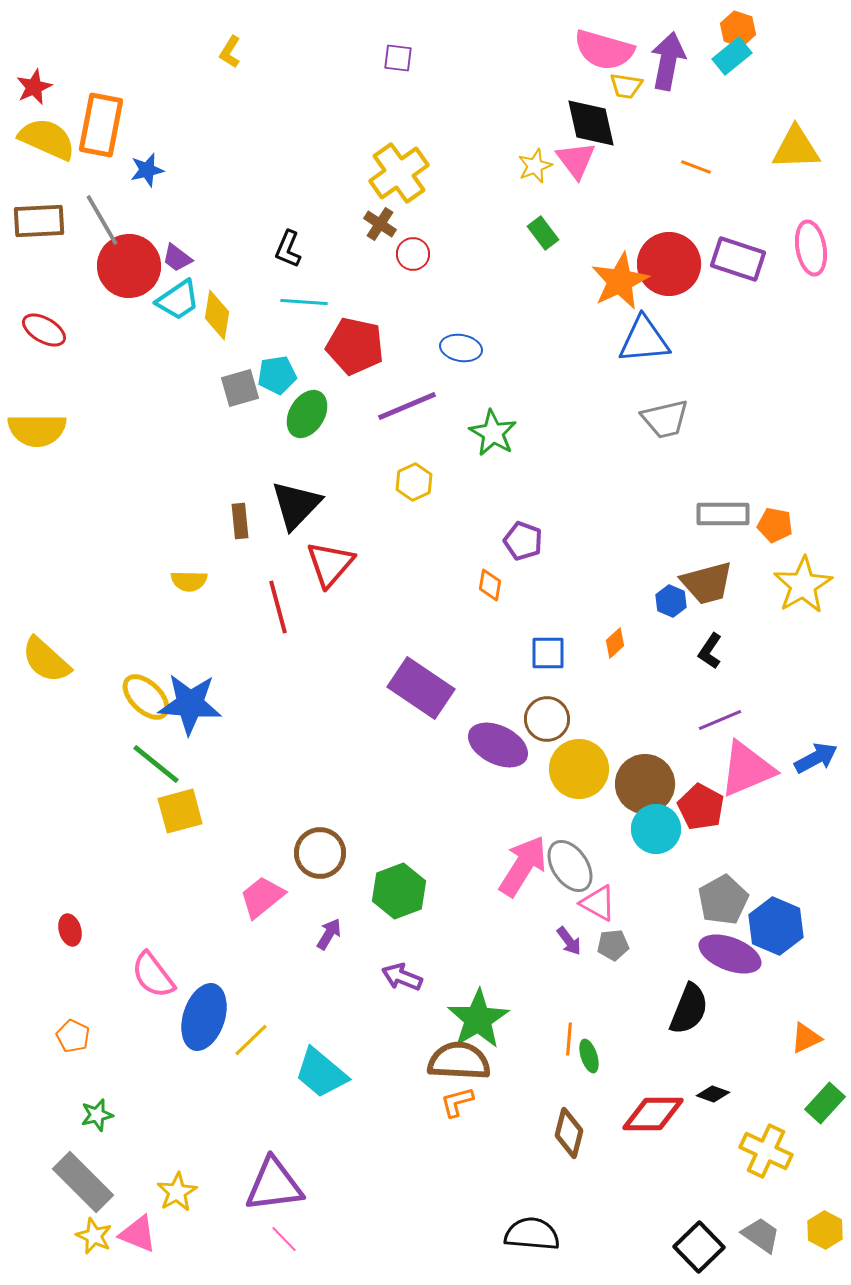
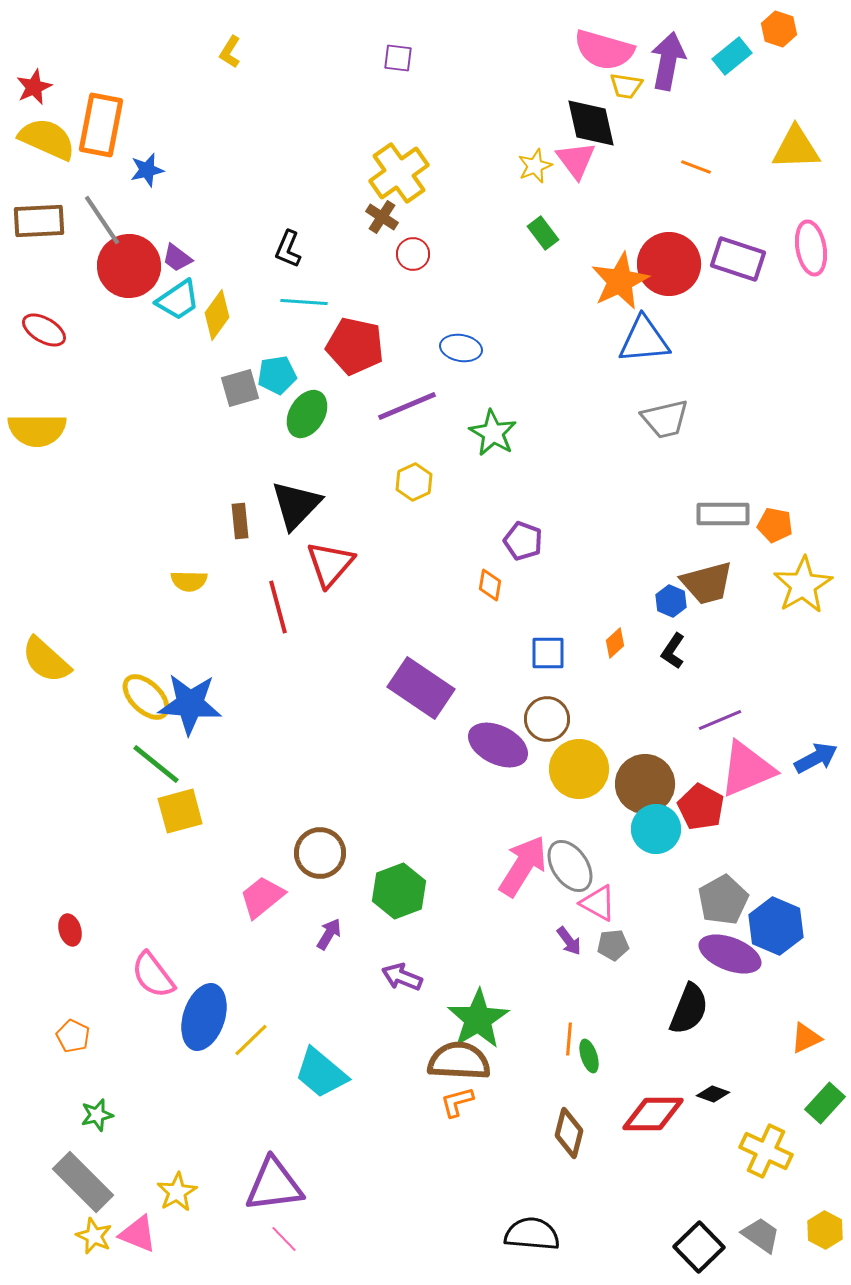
orange hexagon at (738, 29): moved 41 px right
gray line at (102, 220): rotated 4 degrees counterclockwise
brown cross at (380, 224): moved 2 px right, 7 px up
yellow diamond at (217, 315): rotated 27 degrees clockwise
black L-shape at (710, 651): moved 37 px left
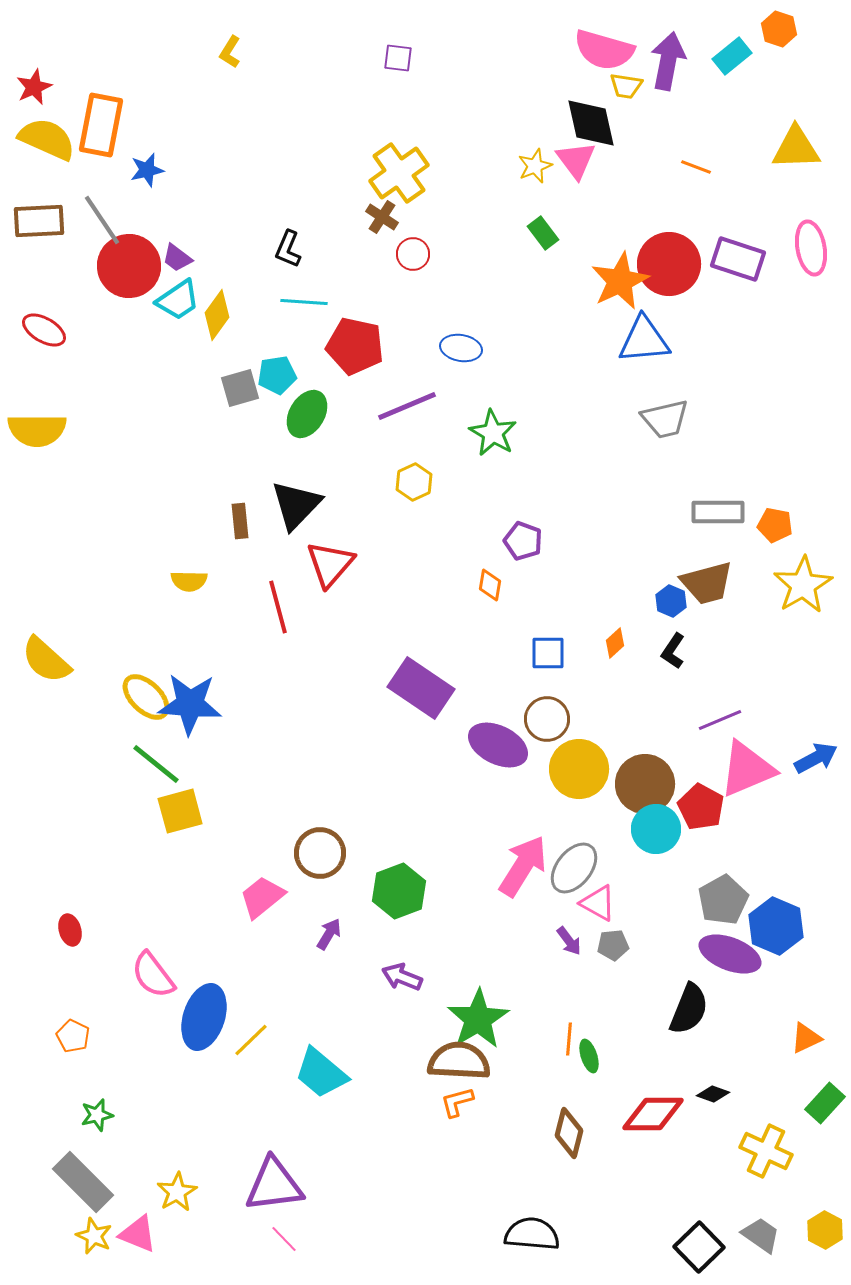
gray rectangle at (723, 514): moved 5 px left, 2 px up
gray ellipse at (570, 866): moved 4 px right, 2 px down; rotated 72 degrees clockwise
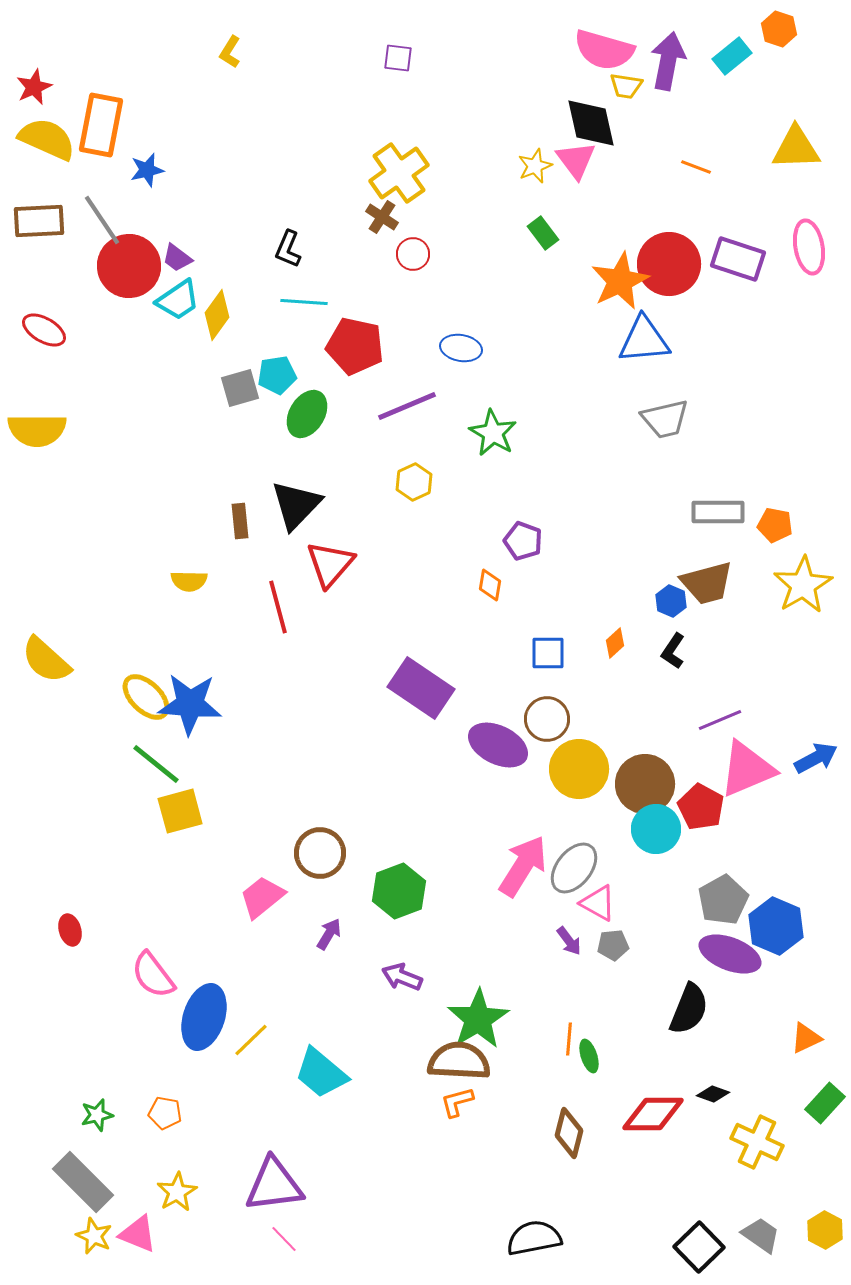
pink ellipse at (811, 248): moved 2 px left, 1 px up
orange pentagon at (73, 1036): moved 92 px right, 77 px down; rotated 16 degrees counterclockwise
yellow cross at (766, 1151): moved 9 px left, 9 px up
black semicircle at (532, 1234): moved 2 px right, 4 px down; rotated 16 degrees counterclockwise
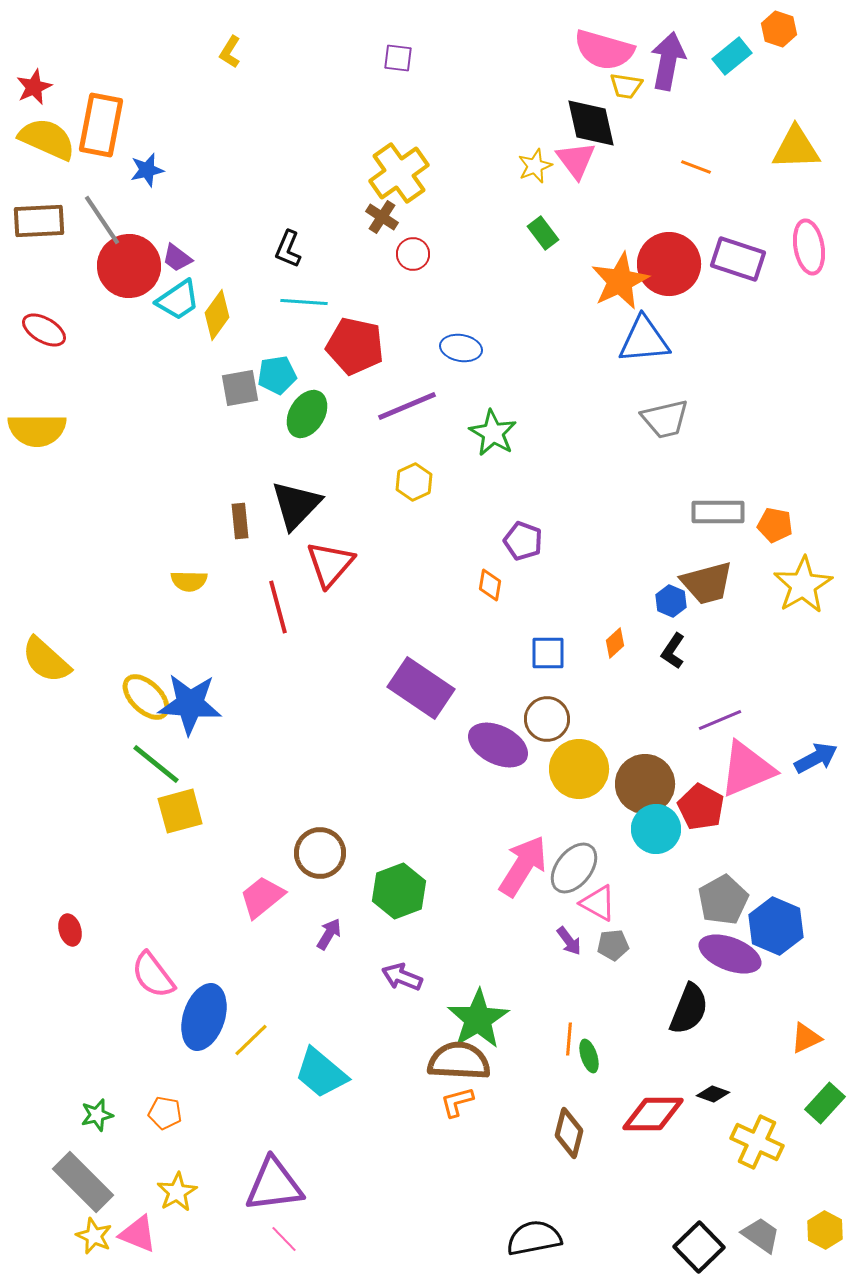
gray square at (240, 388): rotated 6 degrees clockwise
